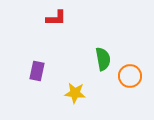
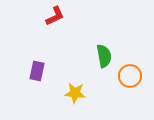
red L-shape: moved 1 px left, 2 px up; rotated 25 degrees counterclockwise
green semicircle: moved 1 px right, 3 px up
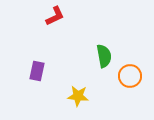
yellow star: moved 3 px right, 3 px down
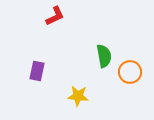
orange circle: moved 4 px up
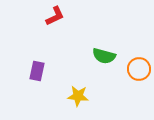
green semicircle: rotated 115 degrees clockwise
orange circle: moved 9 px right, 3 px up
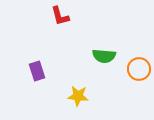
red L-shape: moved 5 px right; rotated 100 degrees clockwise
green semicircle: rotated 10 degrees counterclockwise
purple rectangle: rotated 30 degrees counterclockwise
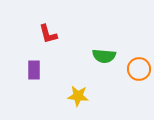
red L-shape: moved 12 px left, 18 px down
purple rectangle: moved 3 px left, 1 px up; rotated 18 degrees clockwise
